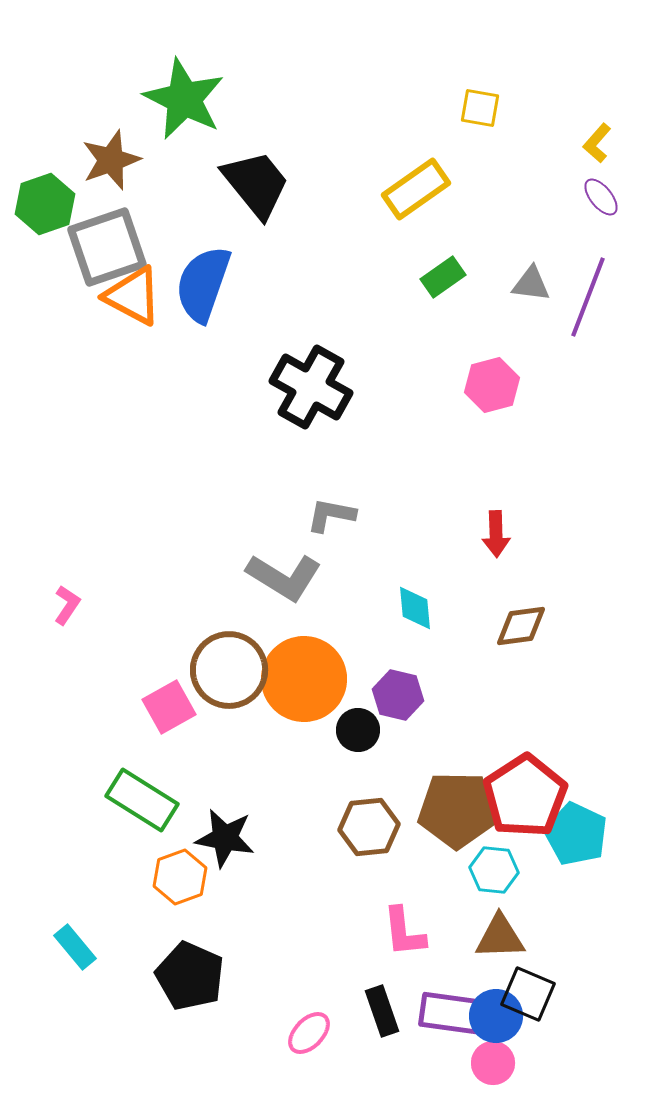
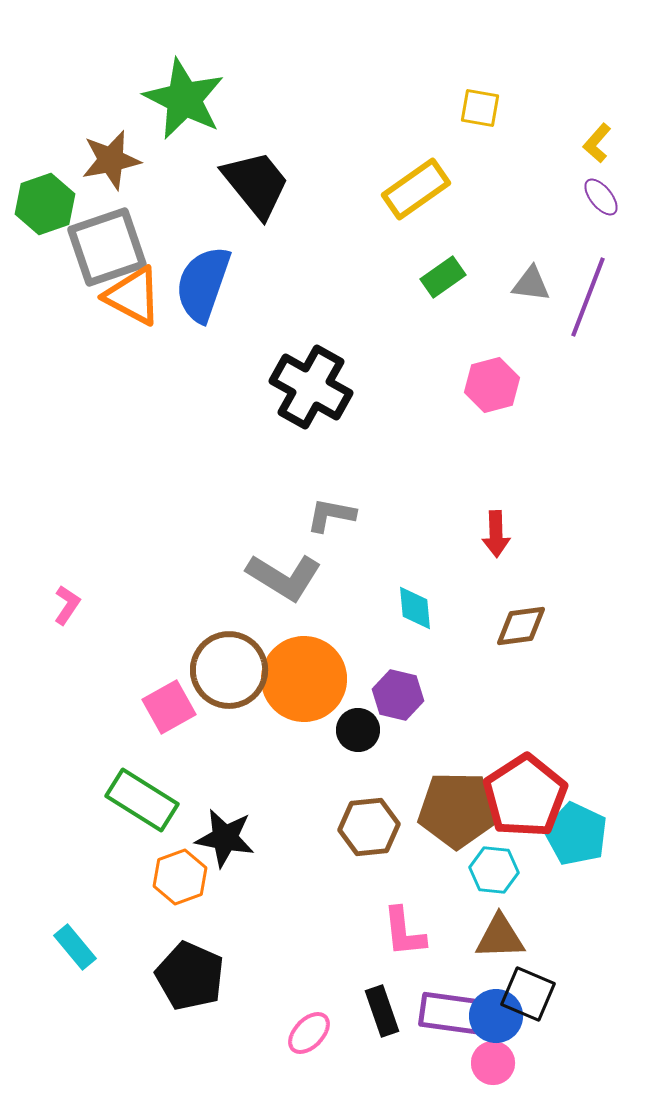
brown star at (111, 160): rotated 8 degrees clockwise
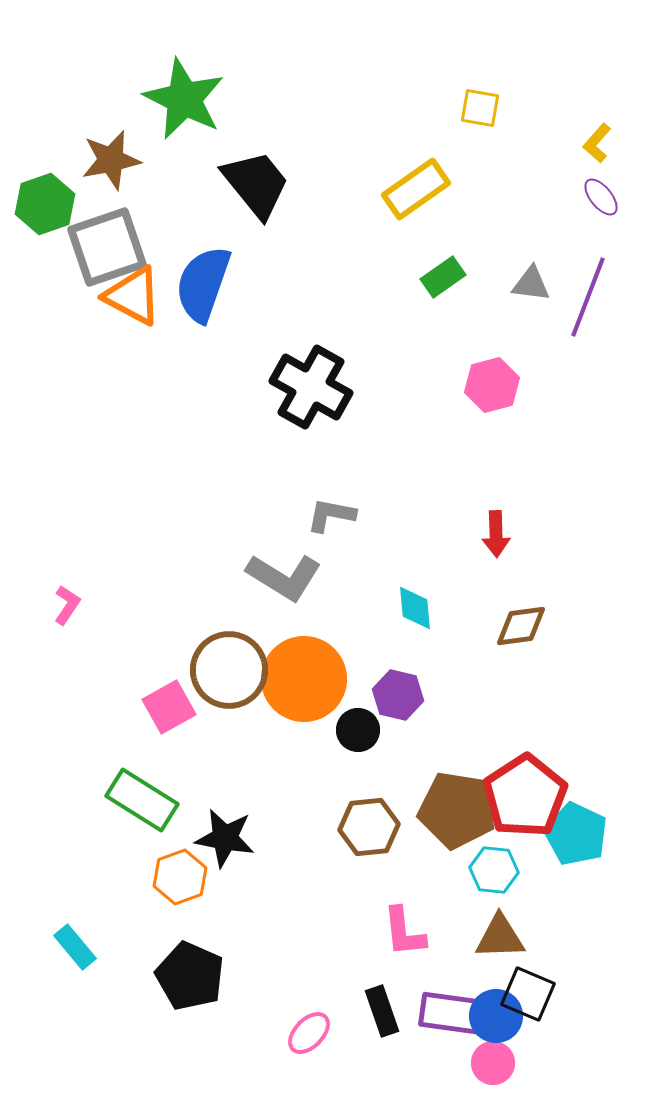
brown pentagon at (457, 810): rotated 8 degrees clockwise
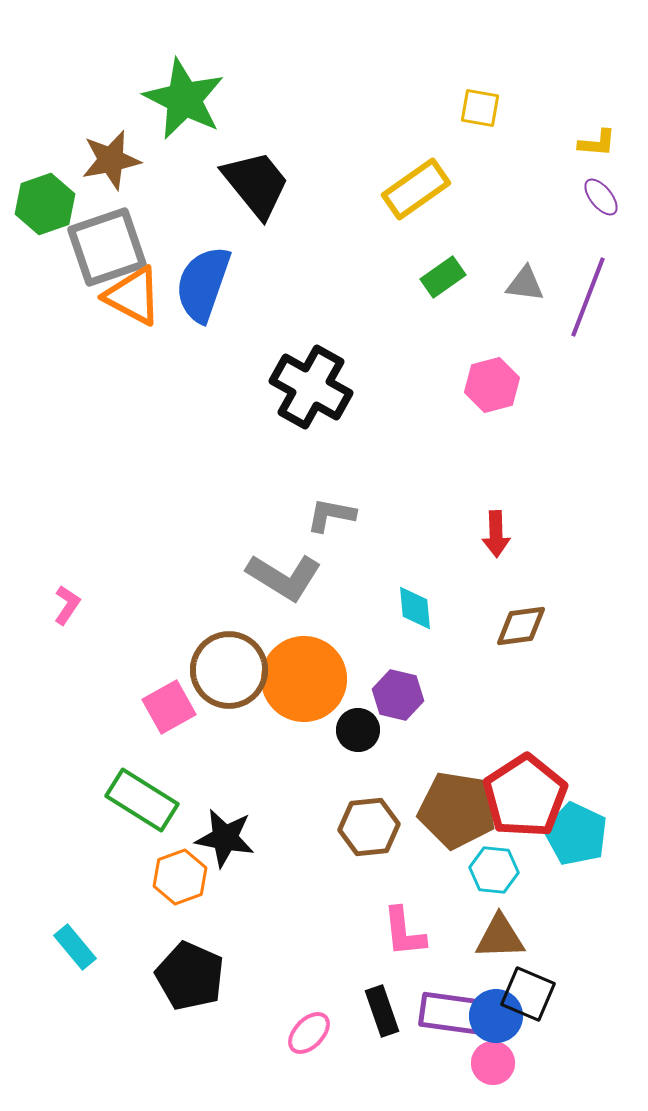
yellow L-shape at (597, 143): rotated 126 degrees counterclockwise
gray triangle at (531, 284): moved 6 px left
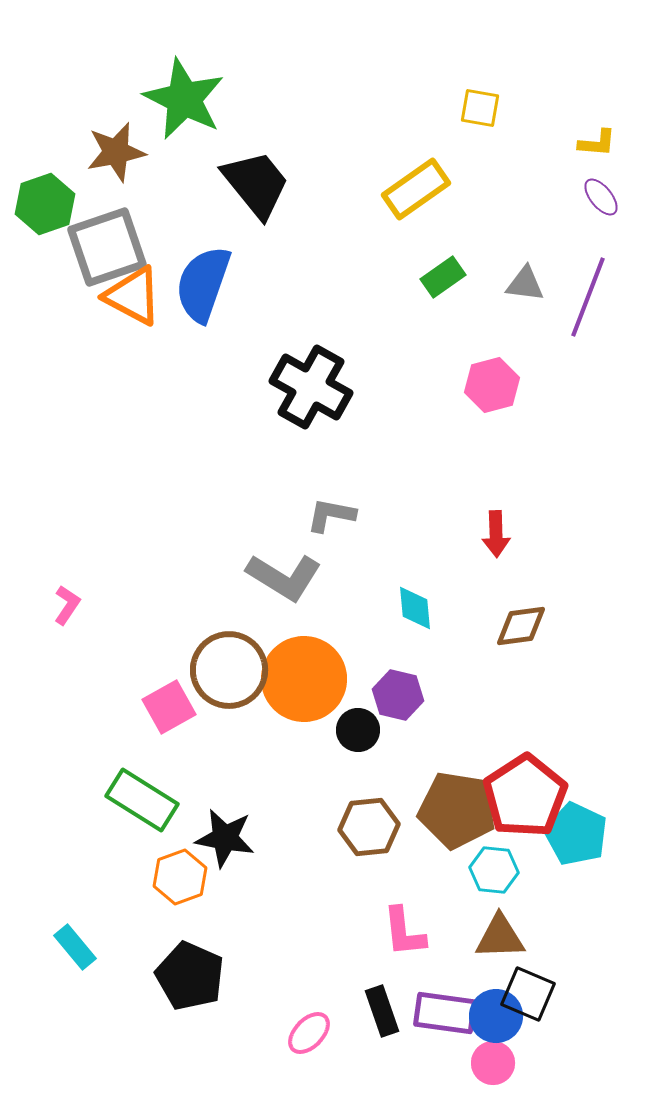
brown star at (111, 160): moved 5 px right, 8 px up
purple rectangle at (450, 1013): moved 5 px left
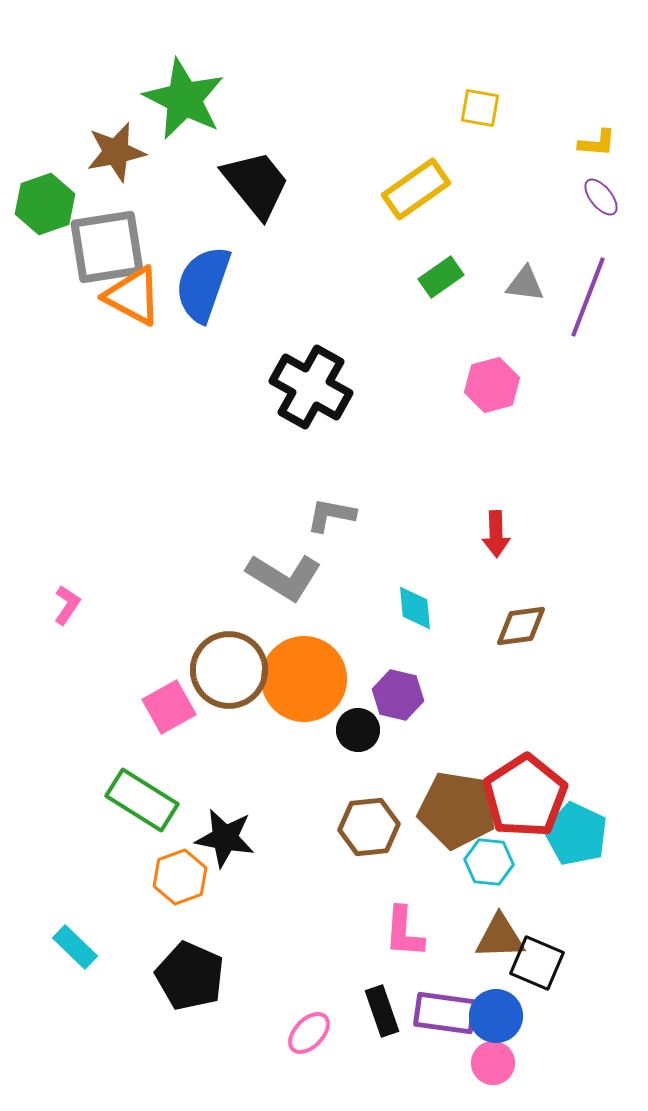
gray square at (107, 247): rotated 10 degrees clockwise
green rectangle at (443, 277): moved 2 px left
cyan hexagon at (494, 870): moved 5 px left, 8 px up
pink L-shape at (404, 932): rotated 10 degrees clockwise
cyan rectangle at (75, 947): rotated 6 degrees counterclockwise
black square at (528, 994): moved 9 px right, 31 px up
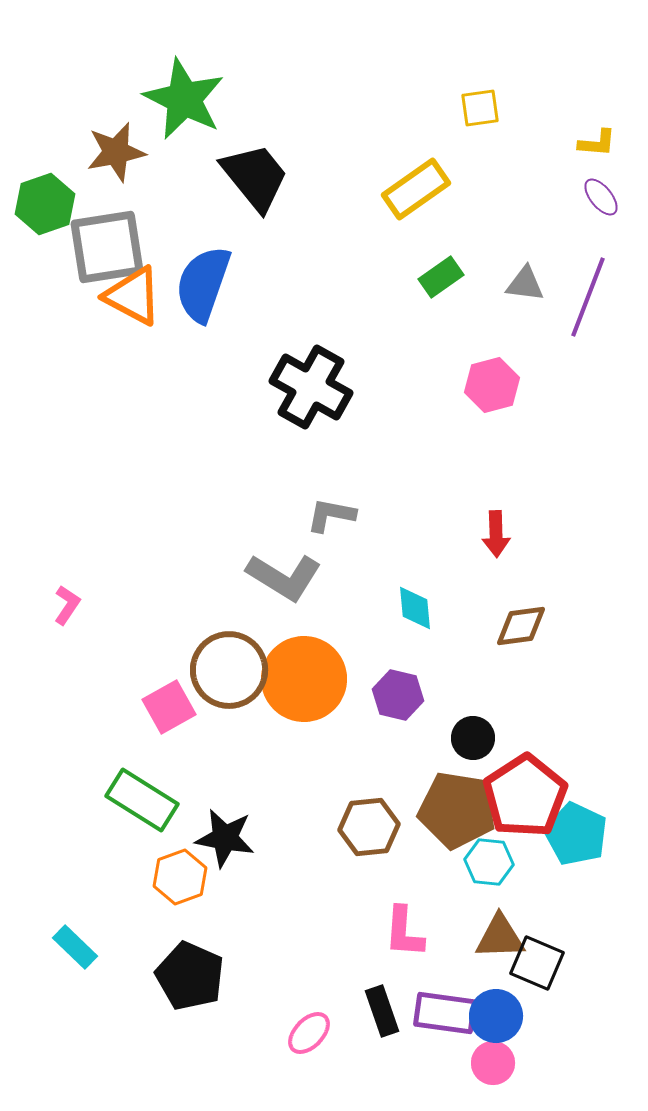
yellow square at (480, 108): rotated 18 degrees counterclockwise
black trapezoid at (256, 184): moved 1 px left, 7 px up
black circle at (358, 730): moved 115 px right, 8 px down
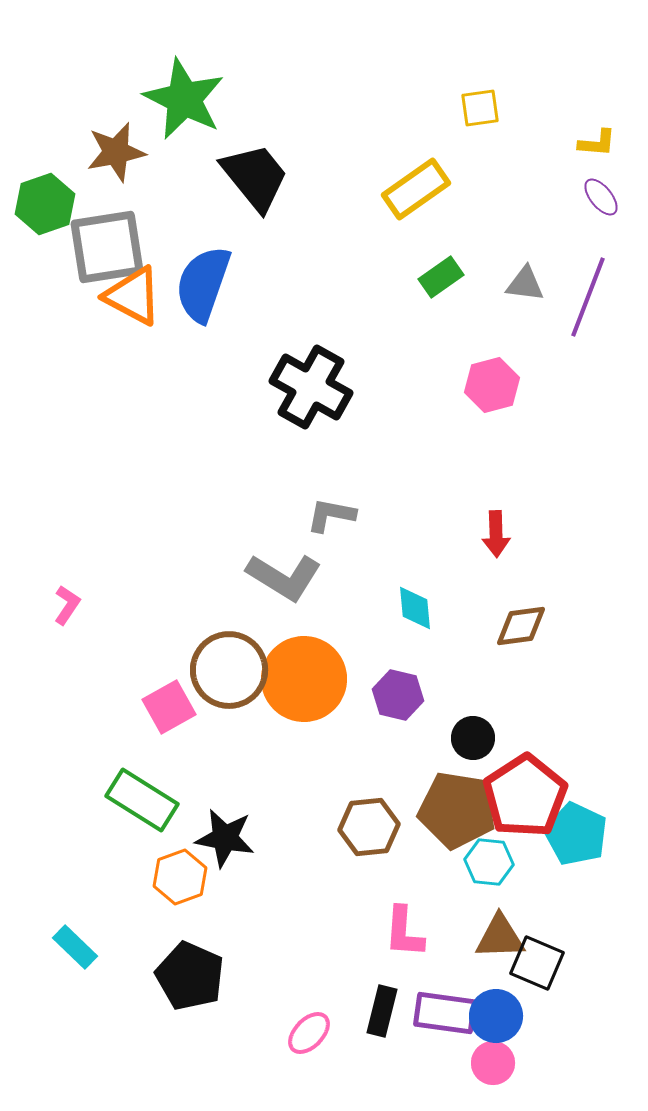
black rectangle at (382, 1011): rotated 33 degrees clockwise
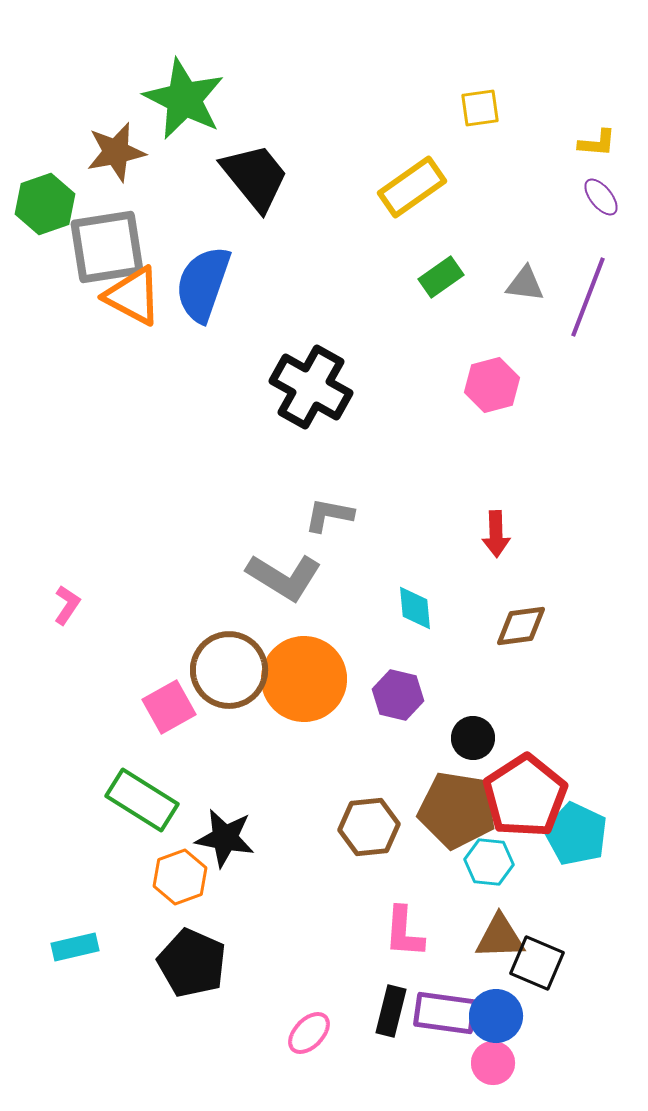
yellow rectangle at (416, 189): moved 4 px left, 2 px up
gray L-shape at (331, 515): moved 2 px left
cyan rectangle at (75, 947): rotated 57 degrees counterclockwise
black pentagon at (190, 976): moved 2 px right, 13 px up
black rectangle at (382, 1011): moved 9 px right
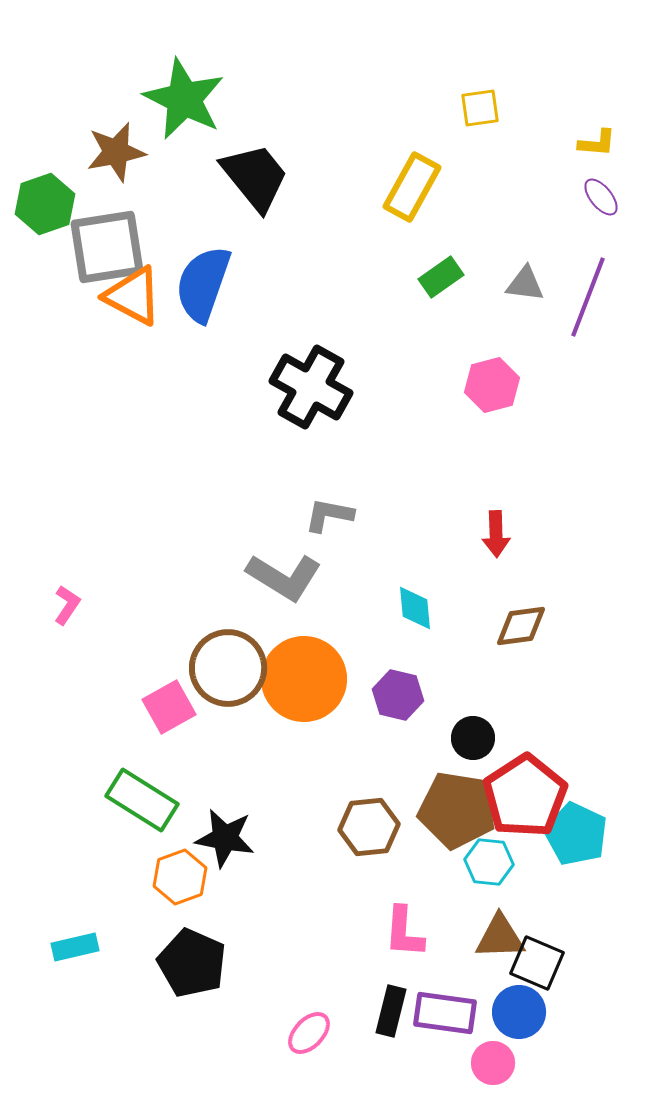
yellow rectangle at (412, 187): rotated 26 degrees counterclockwise
brown circle at (229, 670): moved 1 px left, 2 px up
blue circle at (496, 1016): moved 23 px right, 4 px up
